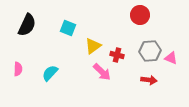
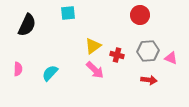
cyan square: moved 15 px up; rotated 28 degrees counterclockwise
gray hexagon: moved 2 px left
pink arrow: moved 7 px left, 2 px up
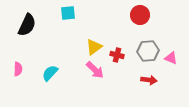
yellow triangle: moved 1 px right, 1 px down
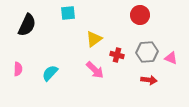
yellow triangle: moved 8 px up
gray hexagon: moved 1 px left, 1 px down
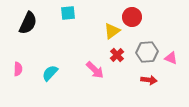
red circle: moved 8 px left, 2 px down
black semicircle: moved 1 px right, 2 px up
yellow triangle: moved 18 px right, 8 px up
red cross: rotated 32 degrees clockwise
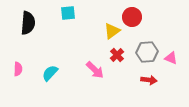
black semicircle: rotated 20 degrees counterclockwise
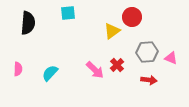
red cross: moved 10 px down
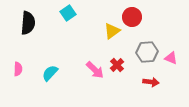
cyan square: rotated 28 degrees counterclockwise
red arrow: moved 2 px right, 2 px down
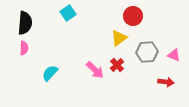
red circle: moved 1 px right, 1 px up
black semicircle: moved 3 px left
yellow triangle: moved 7 px right, 7 px down
pink triangle: moved 3 px right, 3 px up
pink semicircle: moved 6 px right, 21 px up
red arrow: moved 15 px right
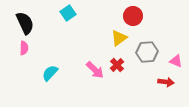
black semicircle: rotated 30 degrees counterclockwise
pink triangle: moved 2 px right, 6 px down
